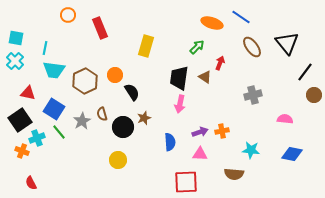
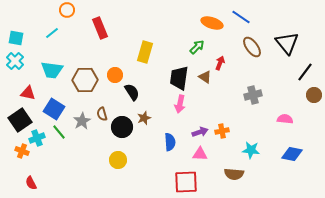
orange circle at (68, 15): moved 1 px left, 5 px up
yellow rectangle at (146, 46): moved 1 px left, 6 px down
cyan line at (45, 48): moved 7 px right, 15 px up; rotated 40 degrees clockwise
cyan trapezoid at (54, 70): moved 2 px left
brown hexagon at (85, 81): moved 1 px up; rotated 25 degrees clockwise
black circle at (123, 127): moved 1 px left
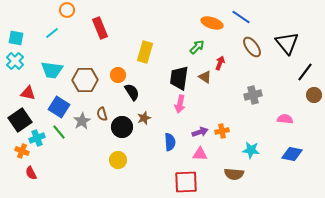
orange circle at (115, 75): moved 3 px right
blue square at (54, 109): moved 5 px right, 2 px up
red semicircle at (31, 183): moved 10 px up
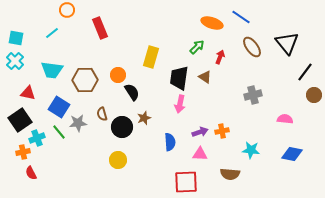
yellow rectangle at (145, 52): moved 6 px right, 5 px down
red arrow at (220, 63): moved 6 px up
gray star at (82, 121): moved 4 px left, 2 px down; rotated 24 degrees clockwise
orange cross at (22, 151): moved 1 px right, 1 px down; rotated 32 degrees counterclockwise
brown semicircle at (234, 174): moved 4 px left
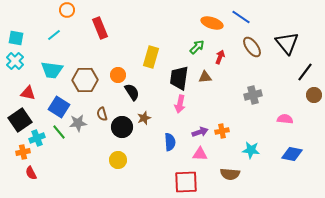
cyan line at (52, 33): moved 2 px right, 2 px down
brown triangle at (205, 77): rotated 40 degrees counterclockwise
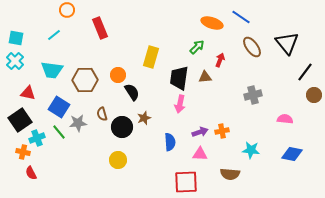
red arrow at (220, 57): moved 3 px down
orange cross at (23, 152): rotated 24 degrees clockwise
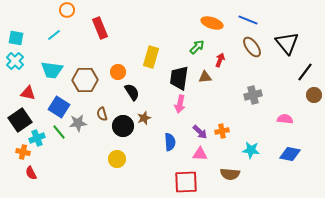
blue line at (241, 17): moved 7 px right, 3 px down; rotated 12 degrees counterclockwise
orange circle at (118, 75): moved 3 px up
black circle at (122, 127): moved 1 px right, 1 px up
purple arrow at (200, 132): rotated 63 degrees clockwise
blue diamond at (292, 154): moved 2 px left
yellow circle at (118, 160): moved 1 px left, 1 px up
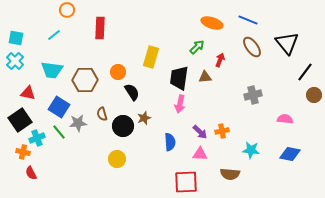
red rectangle at (100, 28): rotated 25 degrees clockwise
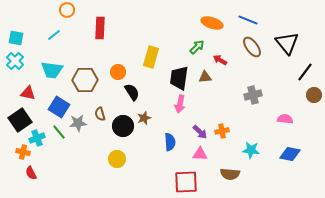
red arrow at (220, 60): rotated 80 degrees counterclockwise
brown semicircle at (102, 114): moved 2 px left
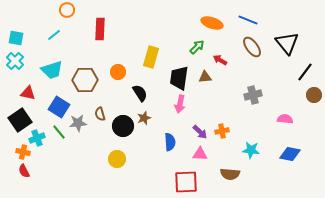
red rectangle at (100, 28): moved 1 px down
cyan trapezoid at (52, 70): rotated 25 degrees counterclockwise
black semicircle at (132, 92): moved 8 px right, 1 px down
red semicircle at (31, 173): moved 7 px left, 2 px up
